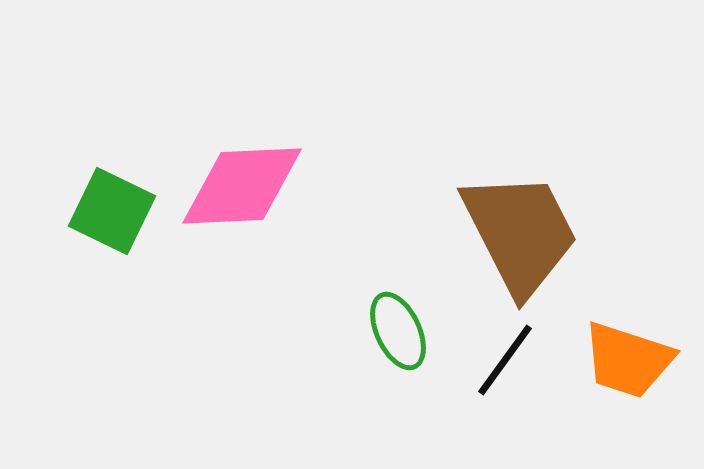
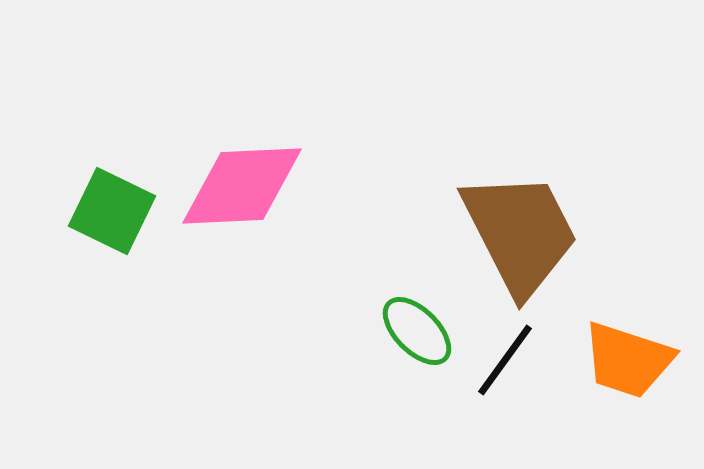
green ellipse: moved 19 px right; rotated 20 degrees counterclockwise
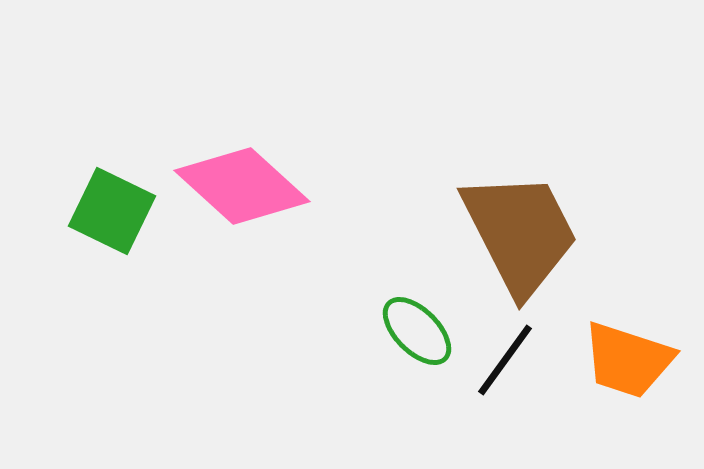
pink diamond: rotated 45 degrees clockwise
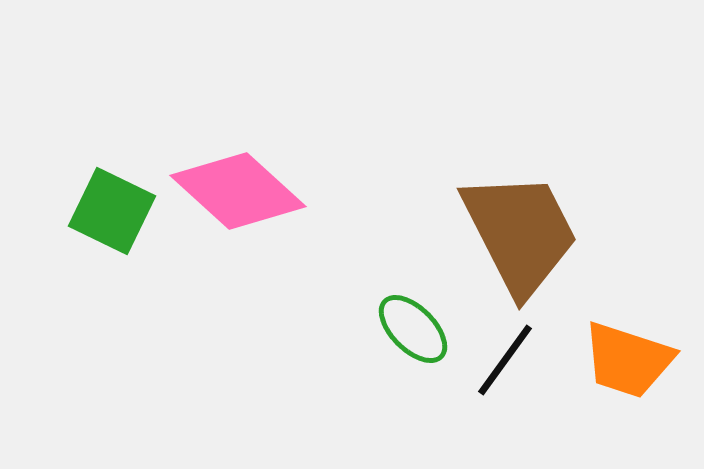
pink diamond: moved 4 px left, 5 px down
green ellipse: moved 4 px left, 2 px up
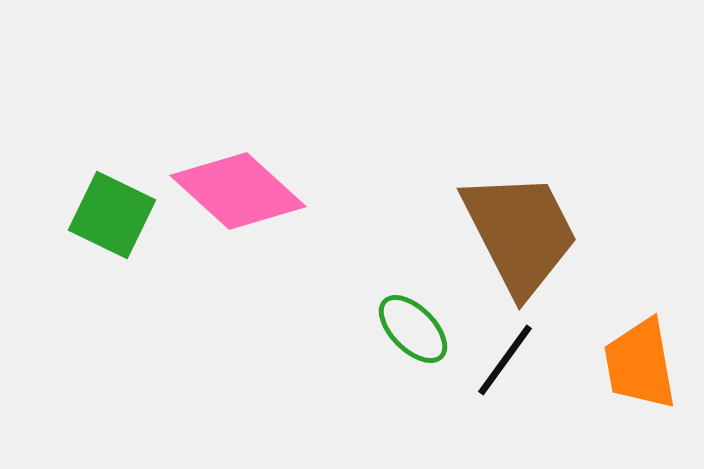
green square: moved 4 px down
orange trapezoid: moved 12 px right, 4 px down; rotated 62 degrees clockwise
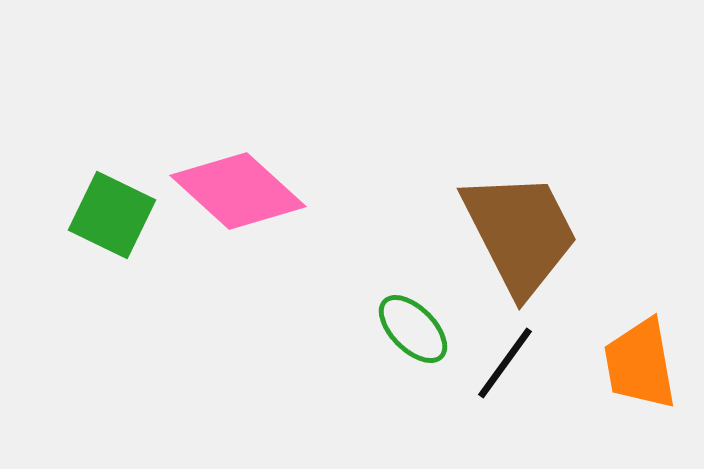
black line: moved 3 px down
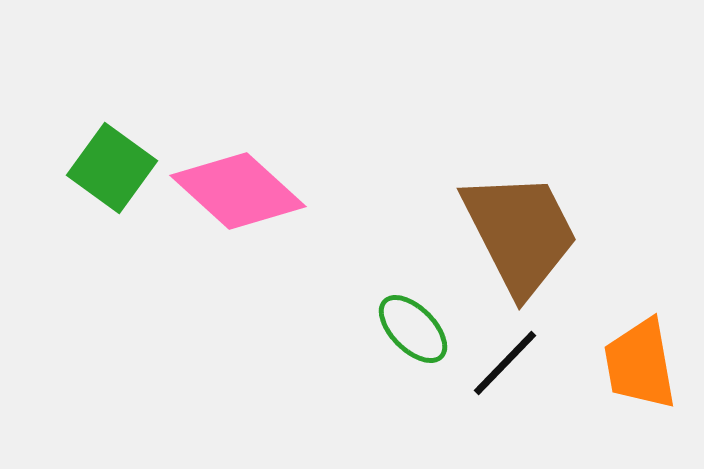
green square: moved 47 px up; rotated 10 degrees clockwise
black line: rotated 8 degrees clockwise
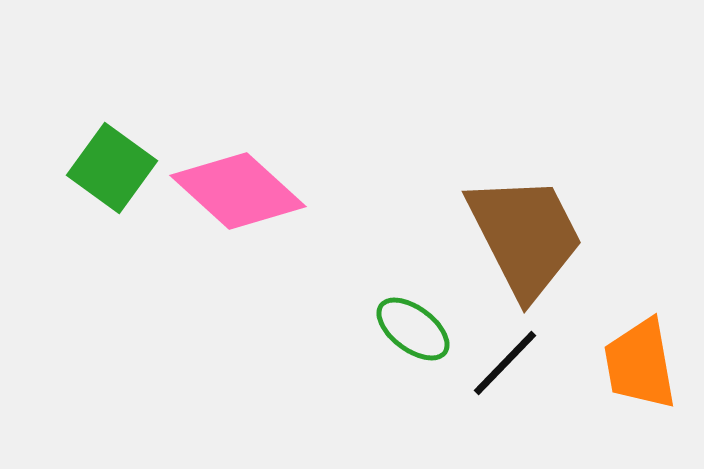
brown trapezoid: moved 5 px right, 3 px down
green ellipse: rotated 8 degrees counterclockwise
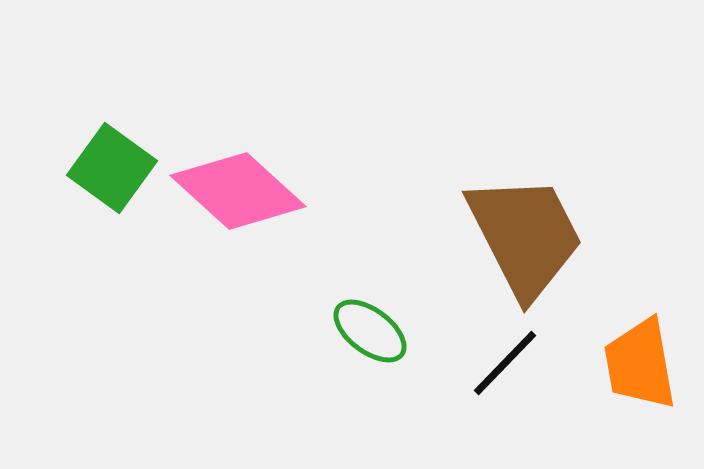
green ellipse: moved 43 px left, 2 px down
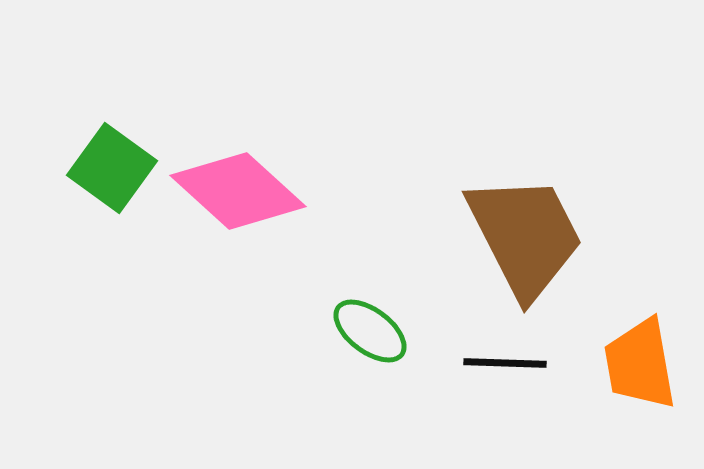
black line: rotated 48 degrees clockwise
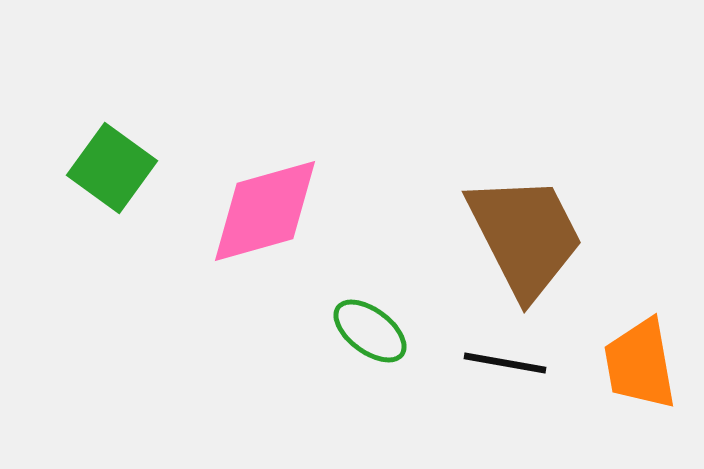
pink diamond: moved 27 px right, 20 px down; rotated 58 degrees counterclockwise
black line: rotated 8 degrees clockwise
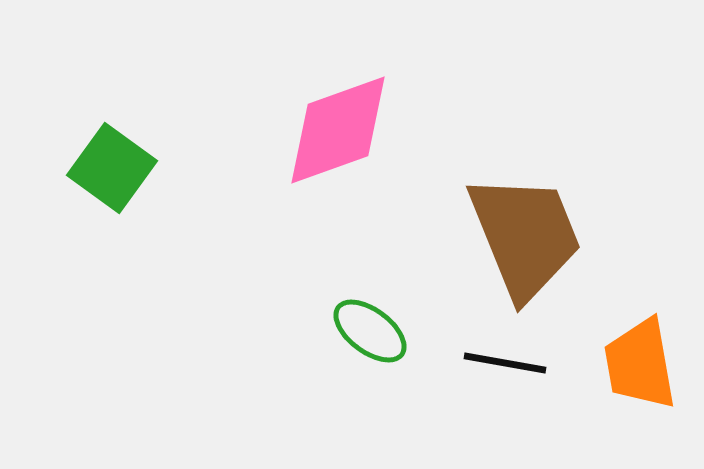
pink diamond: moved 73 px right, 81 px up; rotated 4 degrees counterclockwise
brown trapezoid: rotated 5 degrees clockwise
